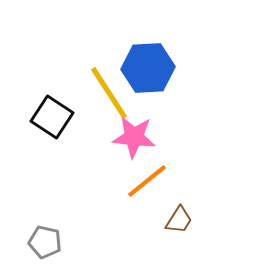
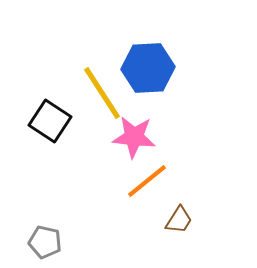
yellow line: moved 7 px left
black square: moved 2 px left, 4 px down
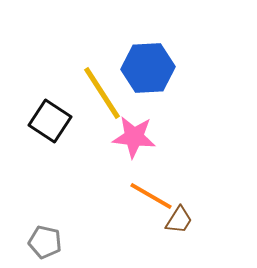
orange line: moved 4 px right, 15 px down; rotated 69 degrees clockwise
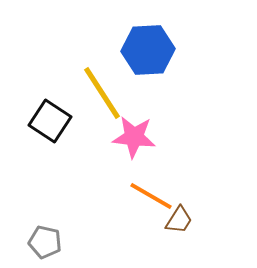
blue hexagon: moved 18 px up
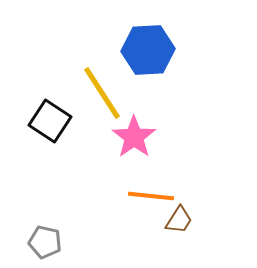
pink star: rotated 30 degrees clockwise
orange line: rotated 24 degrees counterclockwise
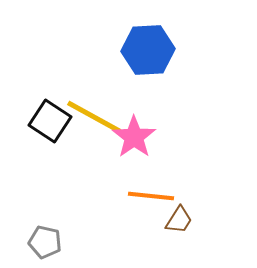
yellow line: moved 8 px left, 24 px down; rotated 28 degrees counterclockwise
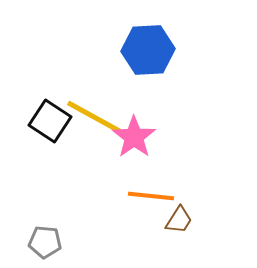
gray pentagon: rotated 8 degrees counterclockwise
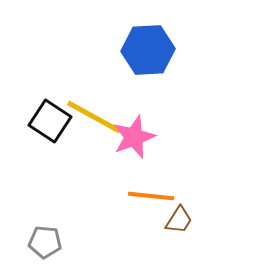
pink star: rotated 15 degrees clockwise
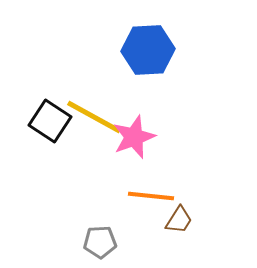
gray pentagon: moved 55 px right; rotated 8 degrees counterclockwise
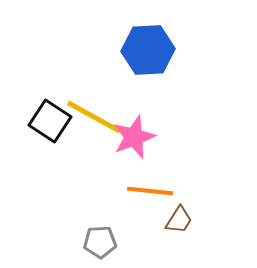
orange line: moved 1 px left, 5 px up
